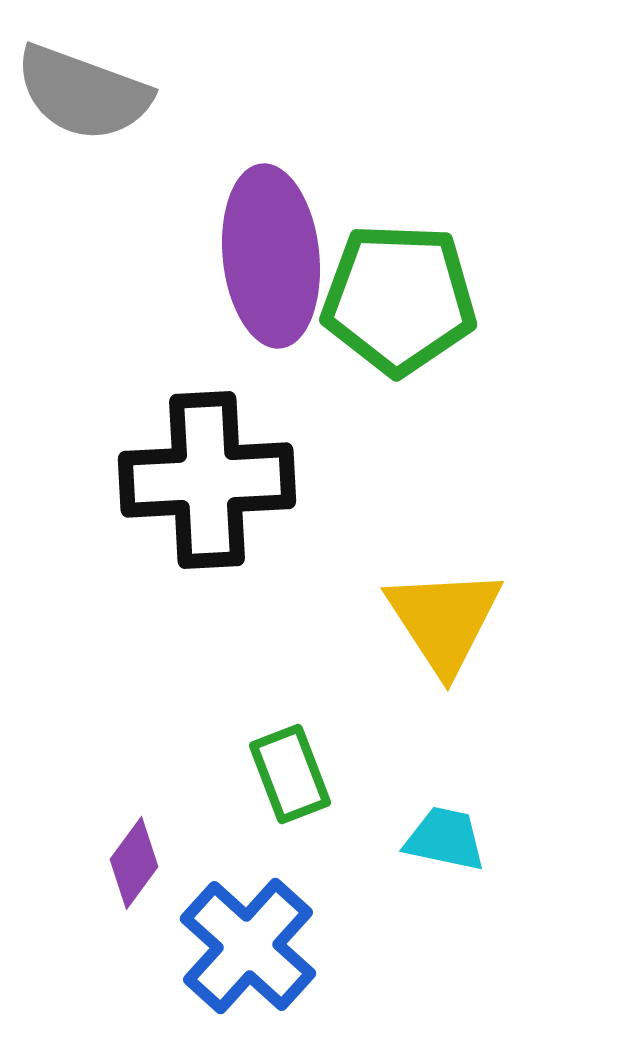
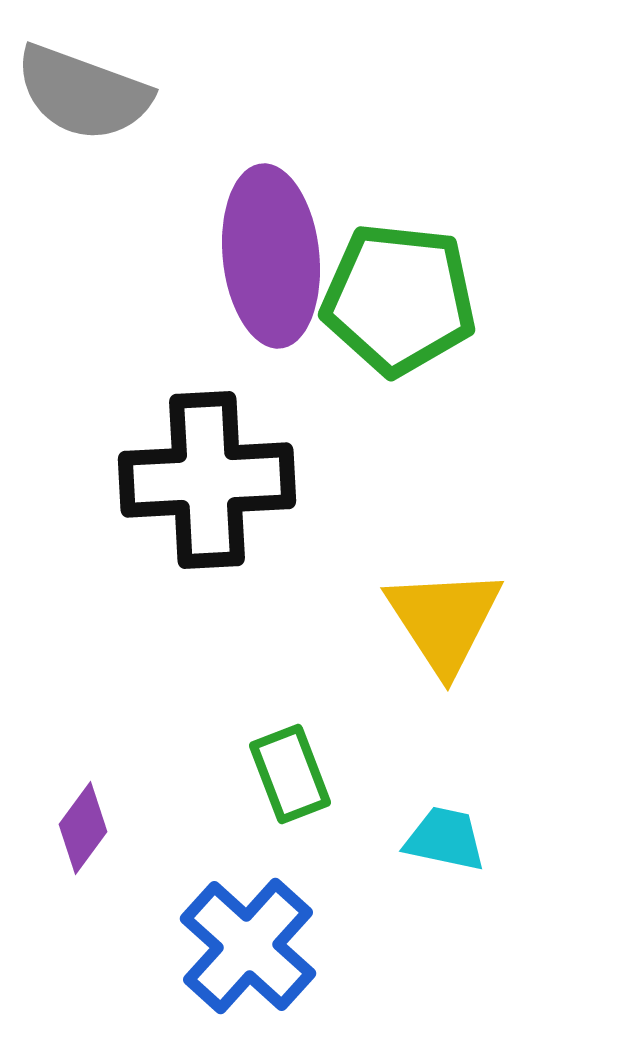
green pentagon: rotated 4 degrees clockwise
purple diamond: moved 51 px left, 35 px up
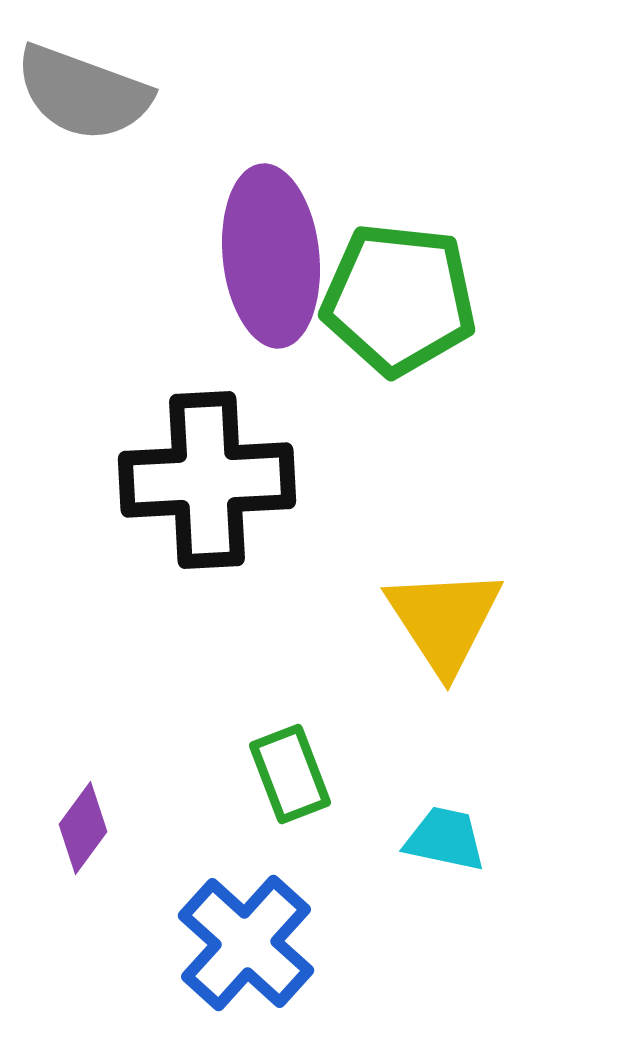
blue cross: moved 2 px left, 3 px up
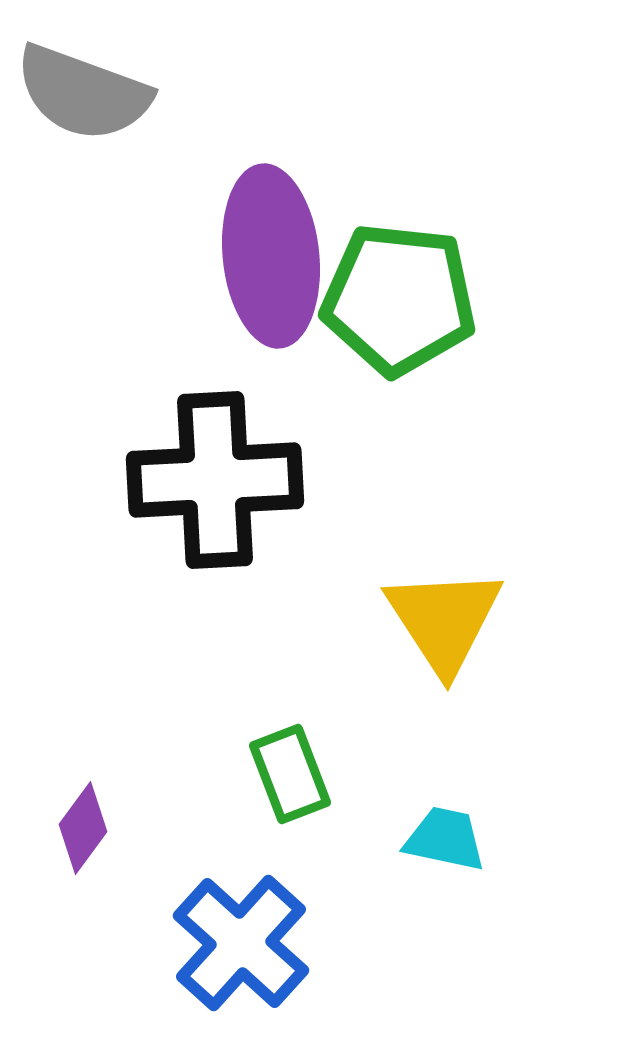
black cross: moved 8 px right
blue cross: moved 5 px left
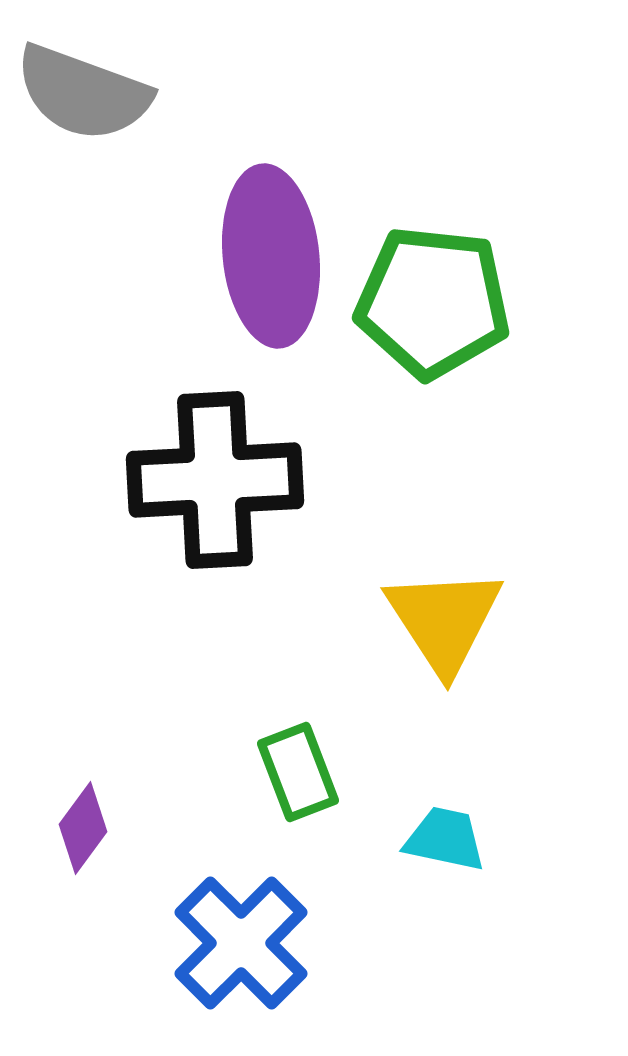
green pentagon: moved 34 px right, 3 px down
green rectangle: moved 8 px right, 2 px up
blue cross: rotated 3 degrees clockwise
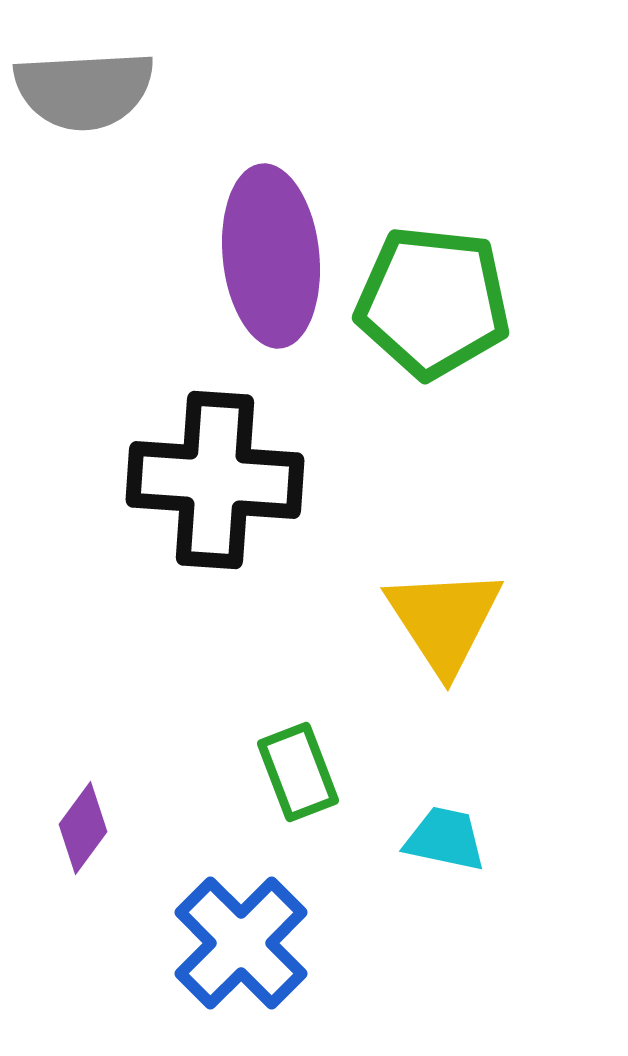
gray semicircle: moved 1 px right, 3 px up; rotated 23 degrees counterclockwise
black cross: rotated 7 degrees clockwise
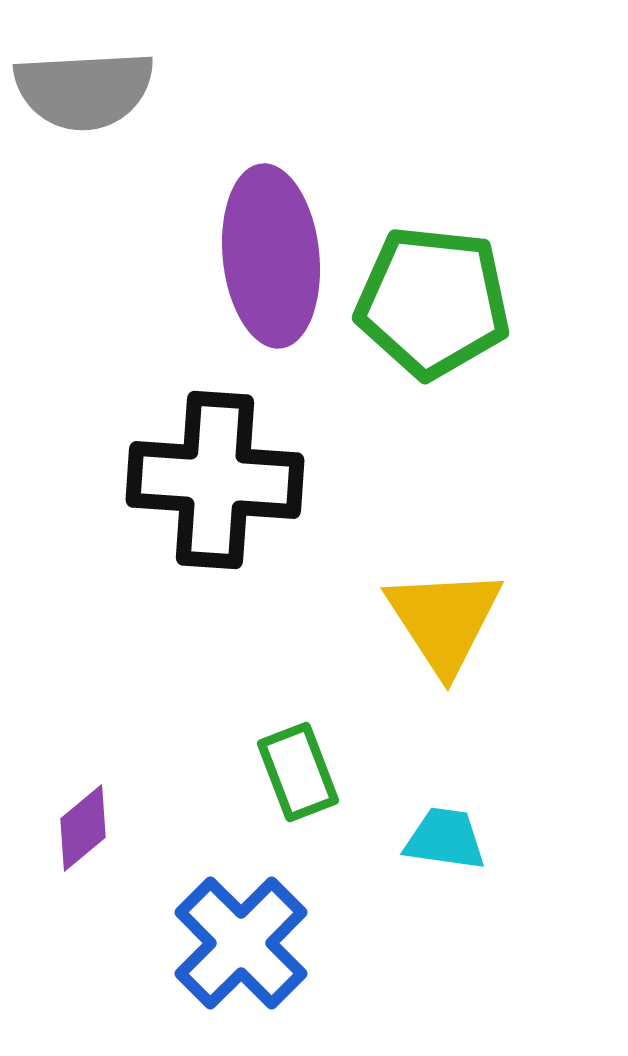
purple diamond: rotated 14 degrees clockwise
cyan trapezoid: rotated 4 degrees counterclockwise
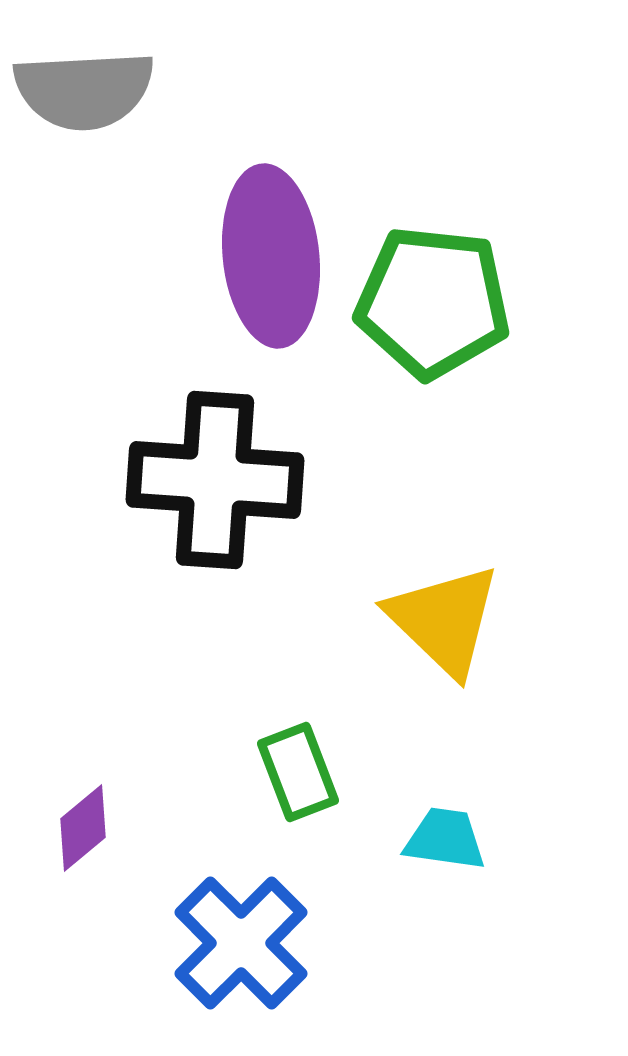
yellow triangle: rotated 13 degrees counterclockwise
